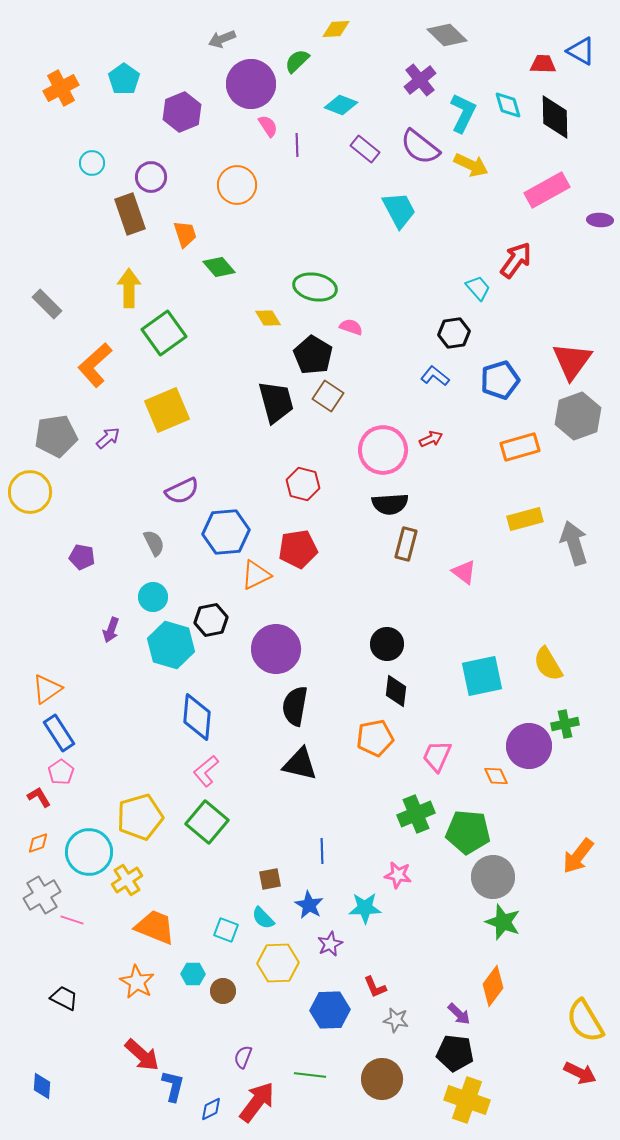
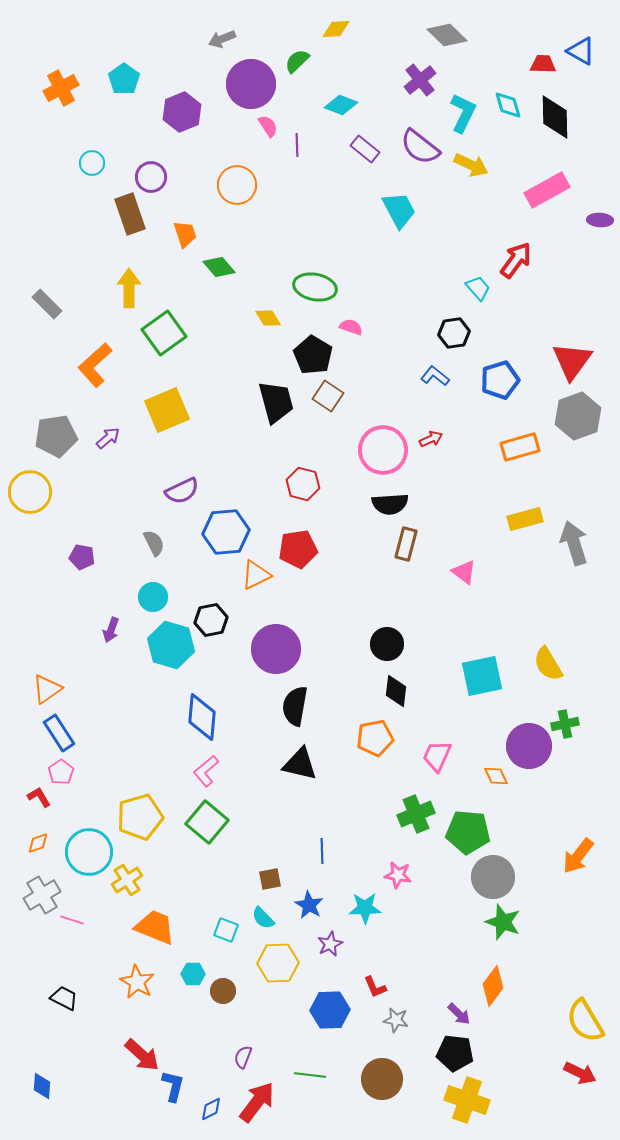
blue diamond at (197, 717): moved 5 px right
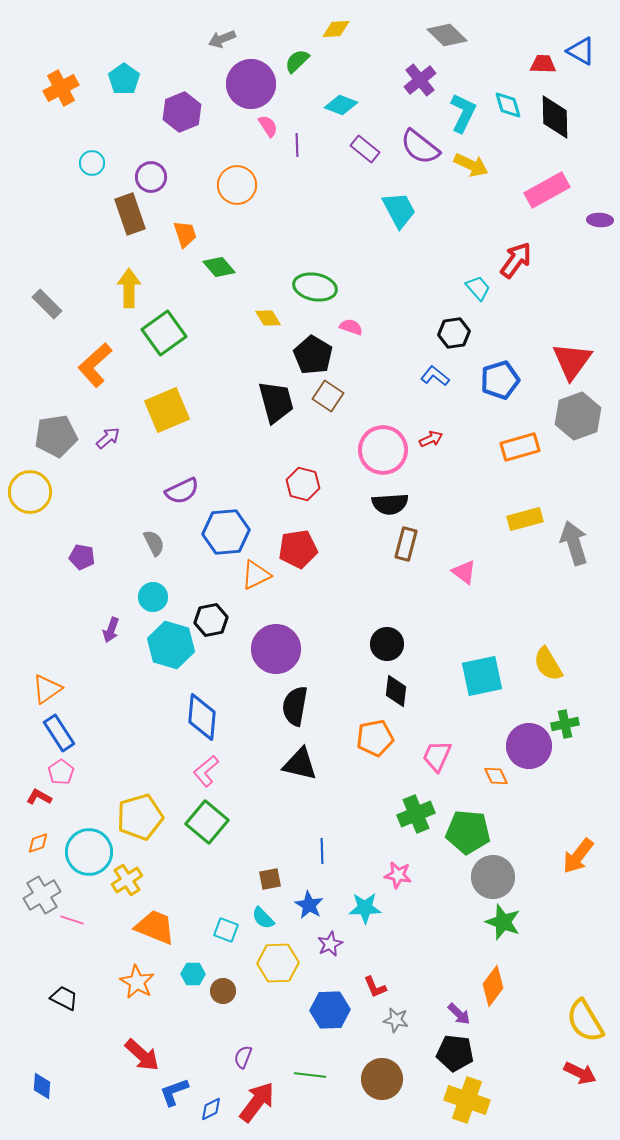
red L-shape at (39, 797): rotated 30 degrees counterclockwise
blue L-shape at (173, 1086): moved 1 px right, 6 px down; rotated 124 degrees counterclockwise
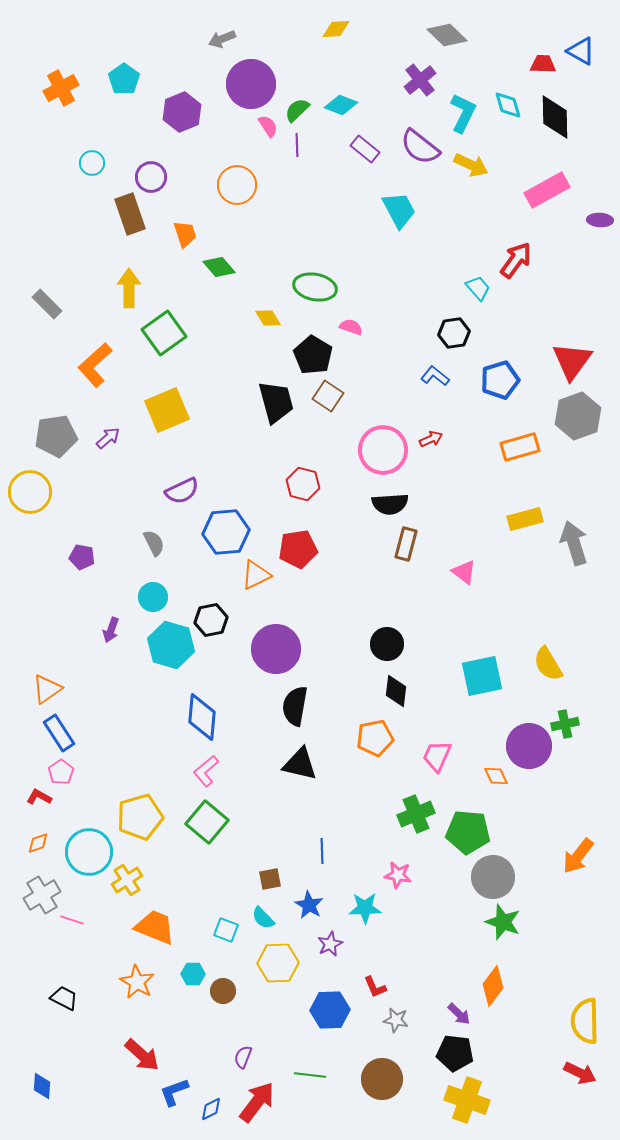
green semicircle at (297, 61): moved 49 px down
yellow semicircle at (585, 1021): rotated 30 degrees clockwise
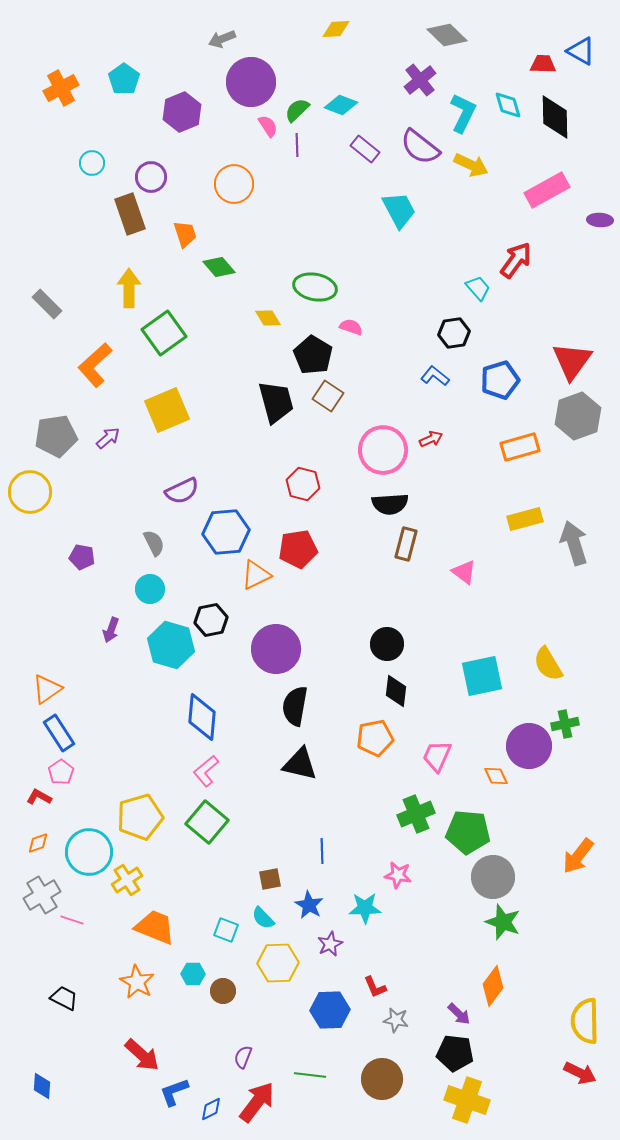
purple circle at (251, 84): moved 2 px up
orange circle at (237, 185): moved 3 px left, 1 px up
cyan circle at (153, 597): moved 3 px left, 8 px up
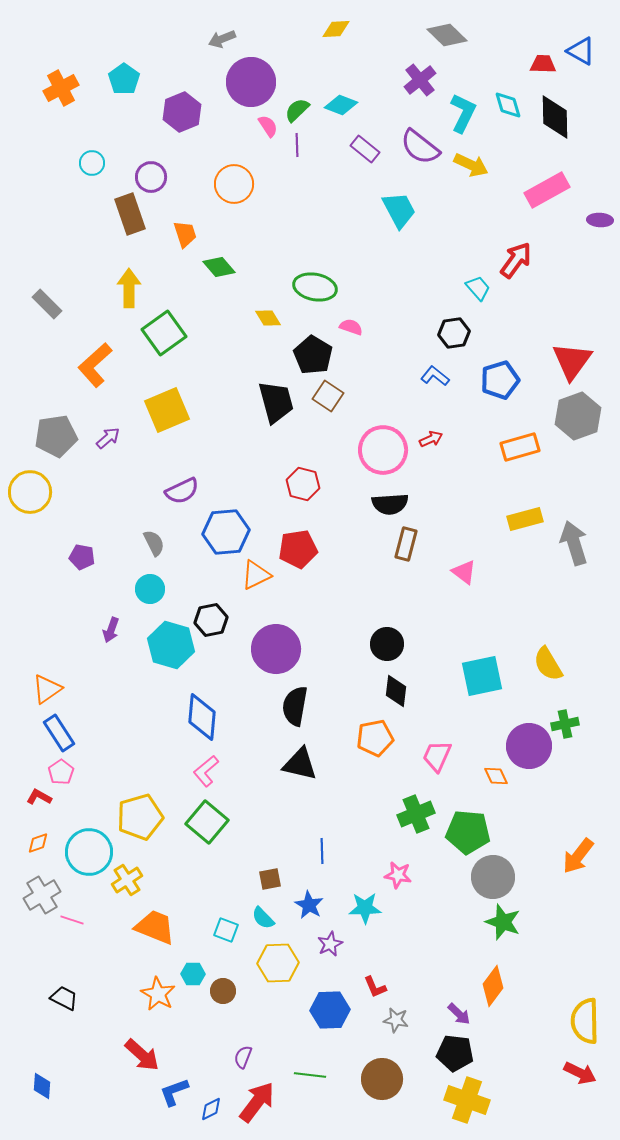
orange star at (137, 982): moved 21 px right, 12 px down
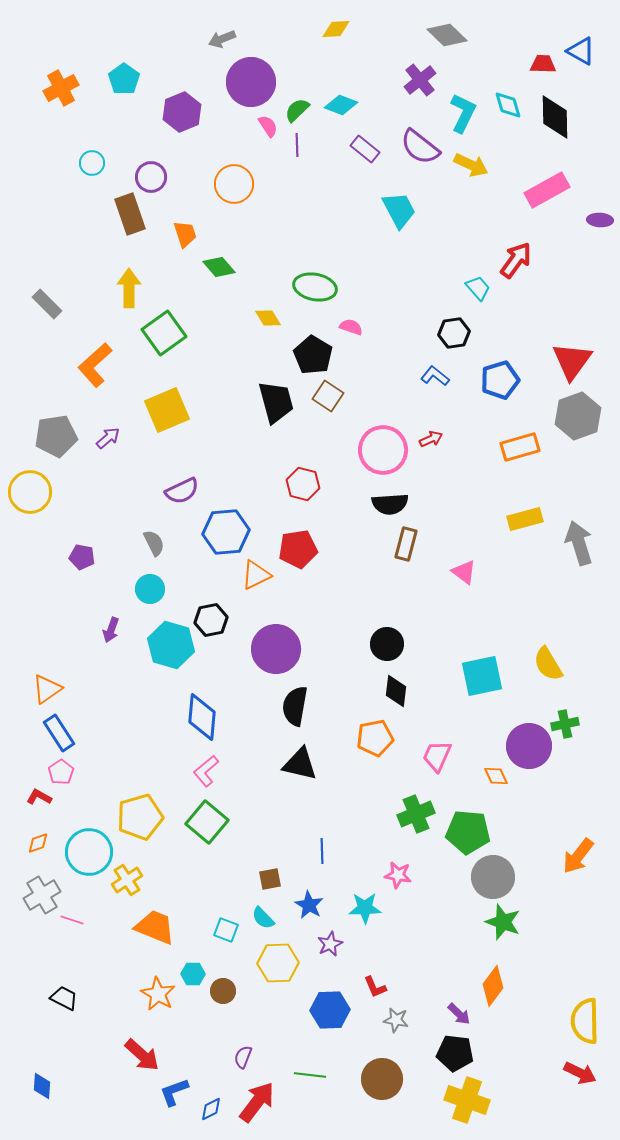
gray arrow at (574, 543): moved 5 px right
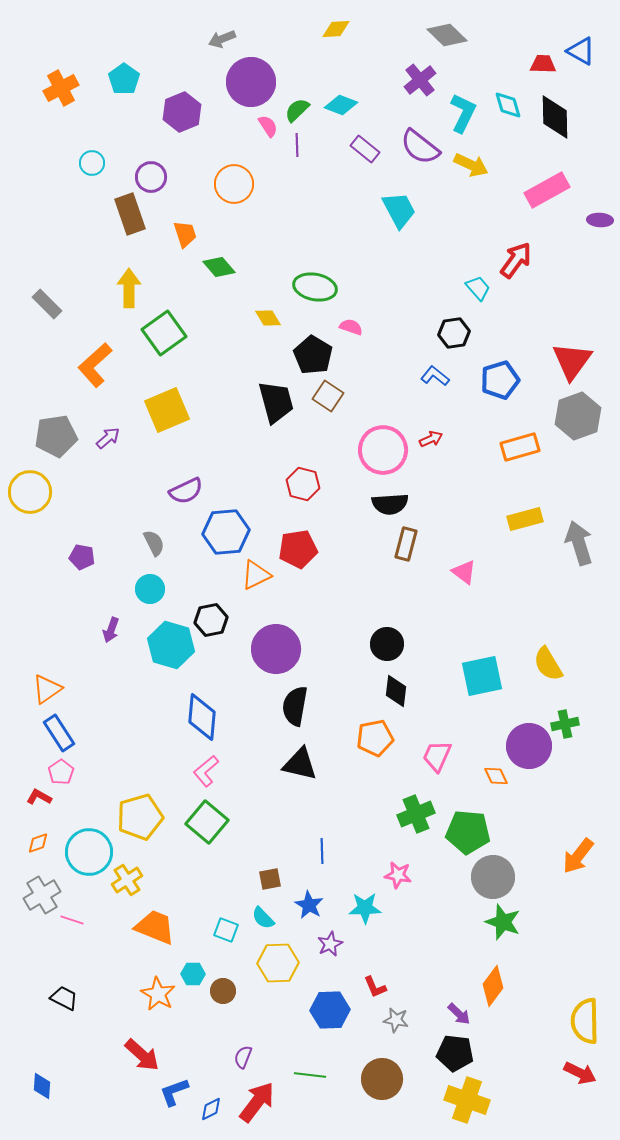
purple semicircle at (182, 491): moved 4 px right
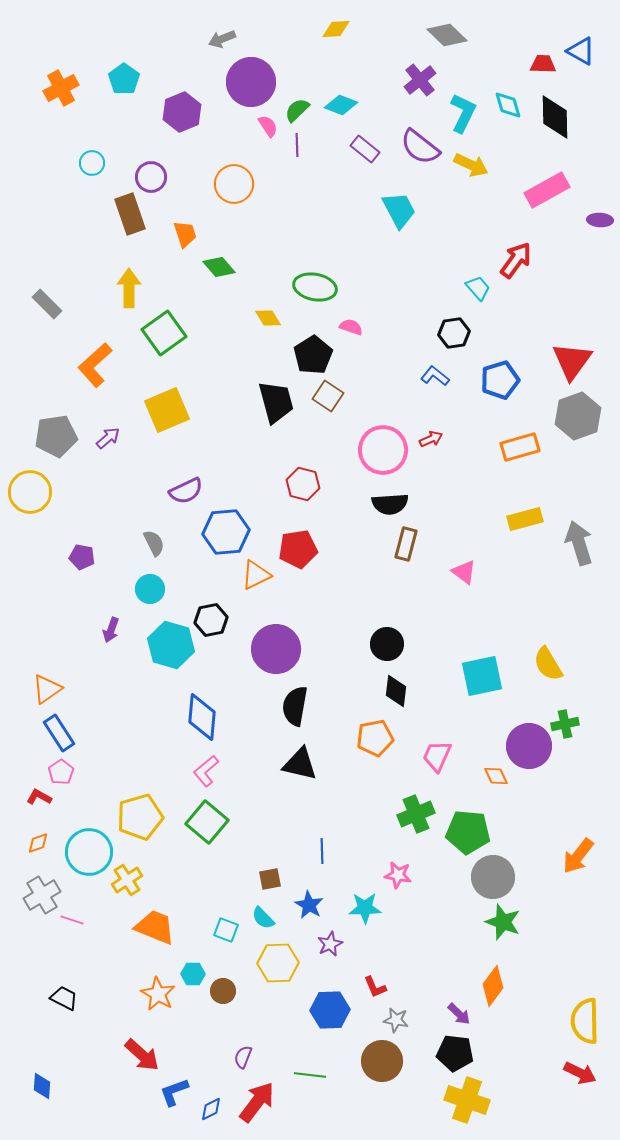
black pentagon at (313, 355): rotated 9 degrees clockwise
brown circle at (382, 1079): moved 18 px up
